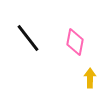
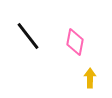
black line: moved 2 px up
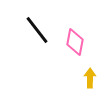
black line: moved 9 px right, 6 px up
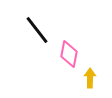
pink diamond: moved 6 px left, 12 px down
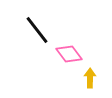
pink diamond: rotated 48 degrees counterclockwise
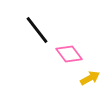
yellow arrow: rotated 60 degrees clockwise
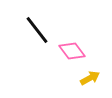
pink diamond: moved 3 px right, 3 px up
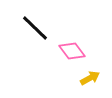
black line: moved 2 px left, 2 px up; rotated 8 degrees counterclockwise
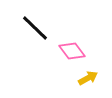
yellow arrow: moved 2 px left
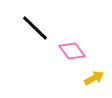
yellow arrow: moved 6 px right
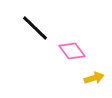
yellow arrow: rotated 12 degrees clockwise
